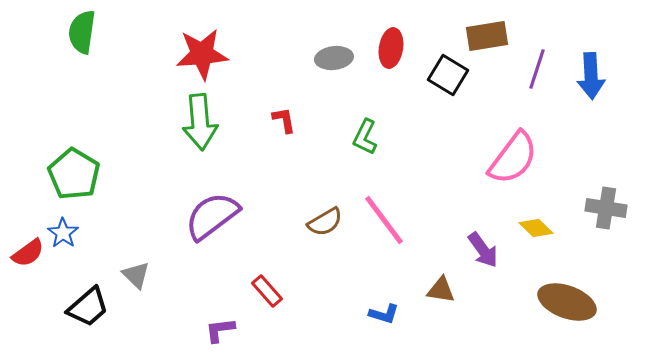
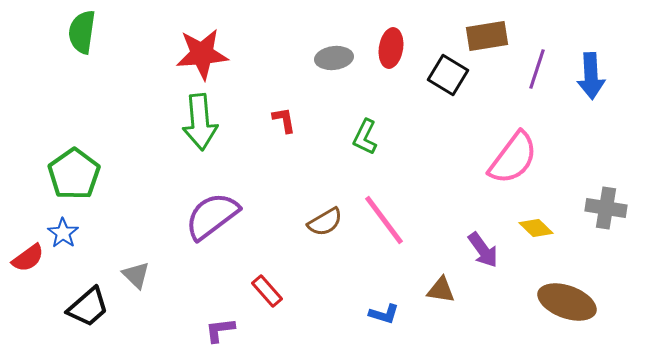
green pentagon: rotated 6 degrees clockwise
red semicircle: moved 5 px down
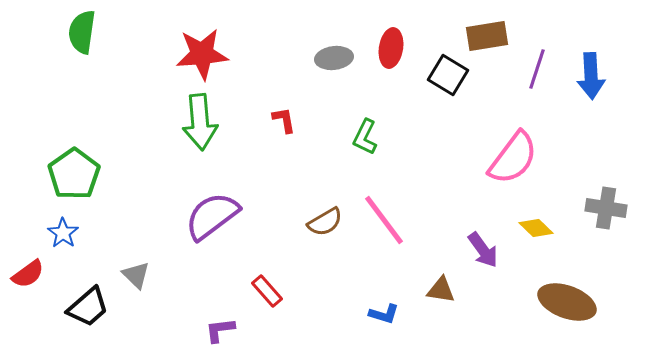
red semicircle: moved 16 px down
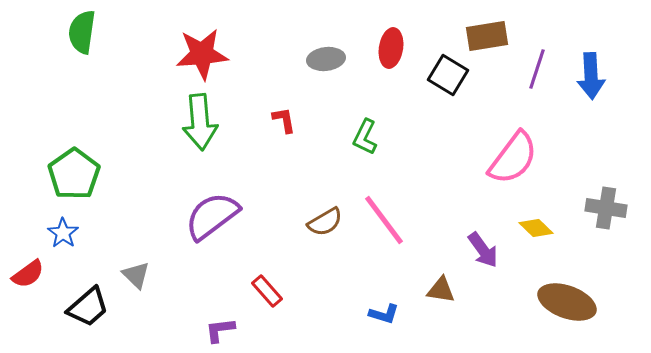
gray ellipse: moved 8 px left, 1 px down
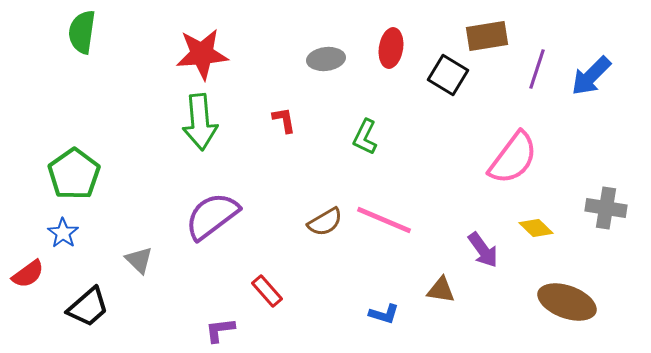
blue arrow: rotated 48 degrees clockwise
pink line: rotated 30 degrees counterclockwise
gray triangle: moved 3 px right, 15 px up
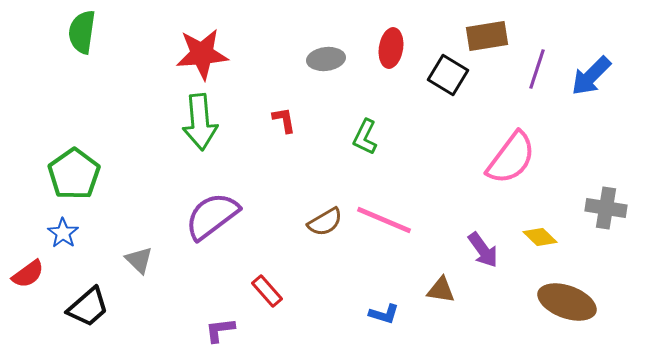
pink semicircle: moved 2 px left
yellow diamond: moved 4 px right, 9 px down
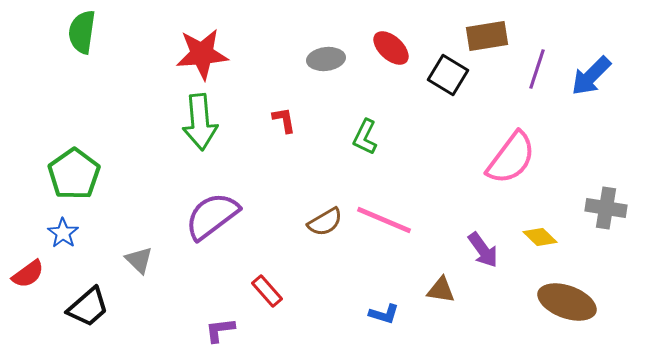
red ellipse: rotated 57 degrees counterclockwise
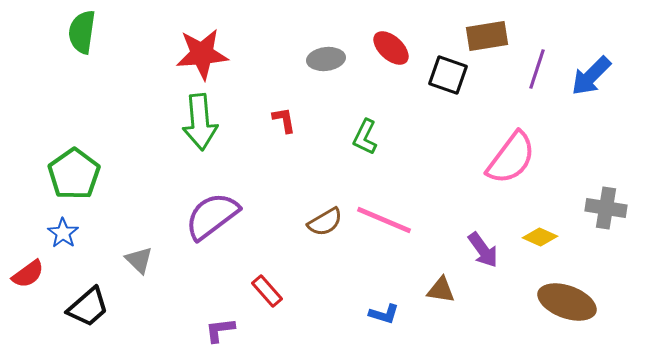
black square: rotated 12 degrees counterclockwise
yellow diamond: rotated 20 degrees counterclockwise
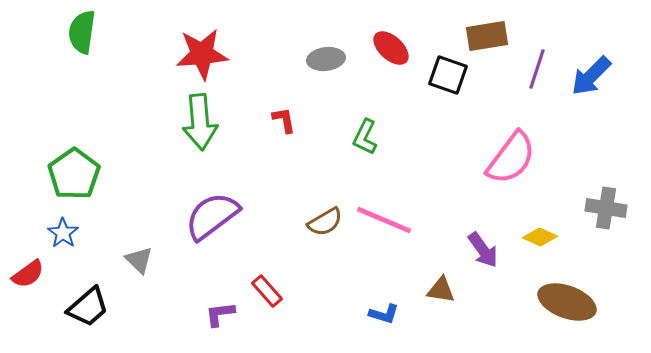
purple L-shape: moved 16 px up
